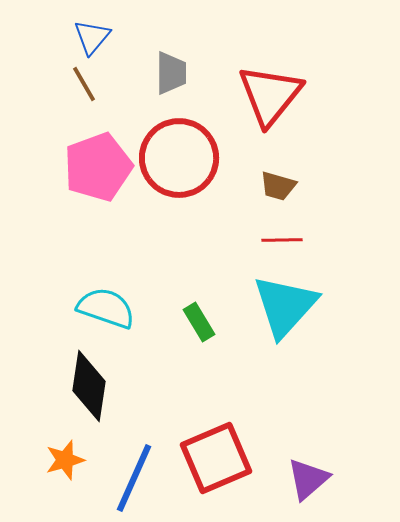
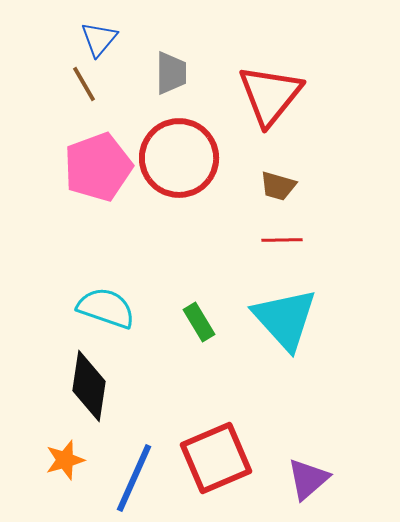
blue triangle: moved 7 px right, 2 px down
cyan triangle: moved 13 px down; rotated 24 degrees counterclockwise
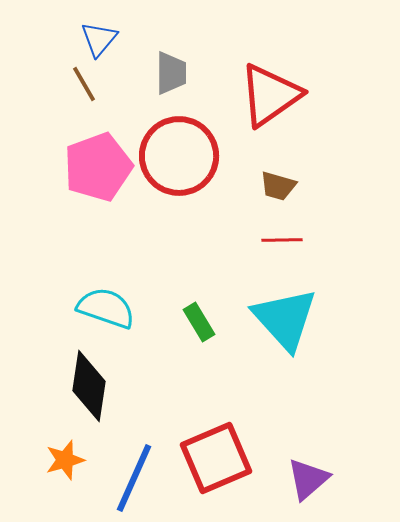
red triangle: rotated 16 degrees clockwise
red circle: moved 2 px up
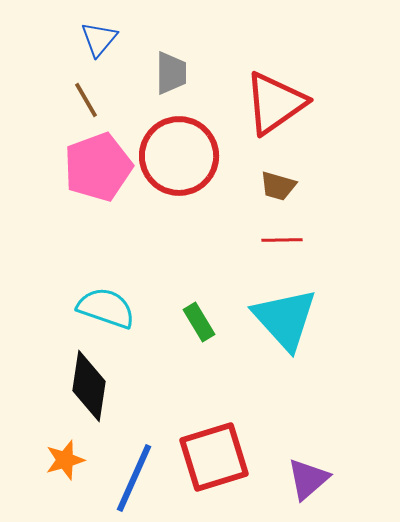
brown line: moved 2 px right, 16 px down
red triangle: moved 5 px right, 8 px down
red square: moved 2 px left, 1 px up; rotated 6 degrees clockwise
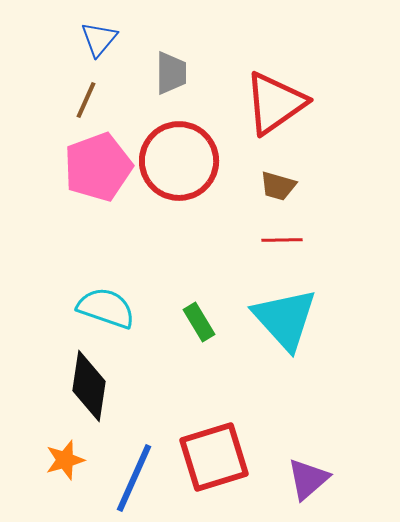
brown line: rotated 54 degrees clockwise
red circle: moved 5 px down
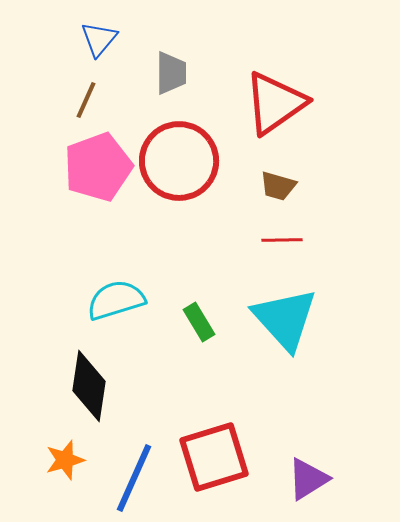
cyan semicircle: moved 10 px right, 8 px up; rotated 36 degrees counterclockwise
purple triangle: rotated 9 degrees clockwise
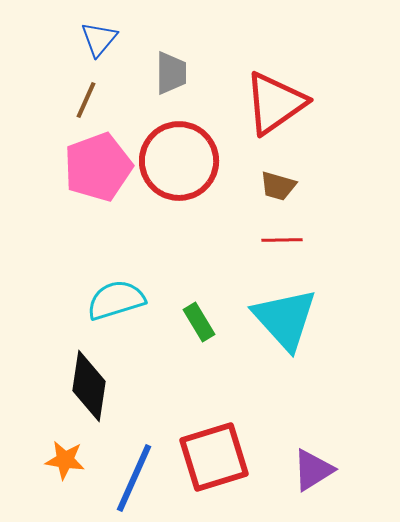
orange star: rotated 24 degrees clockwise
purple triangle: moved 5 px right, 9 px up
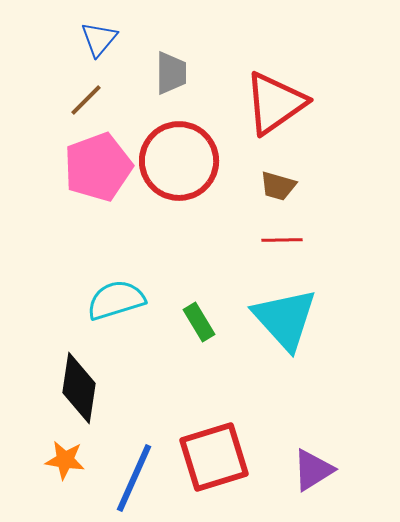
brown line: rotated 21 degrees clockwise
black diamond: moved 10 px left, 2 px down
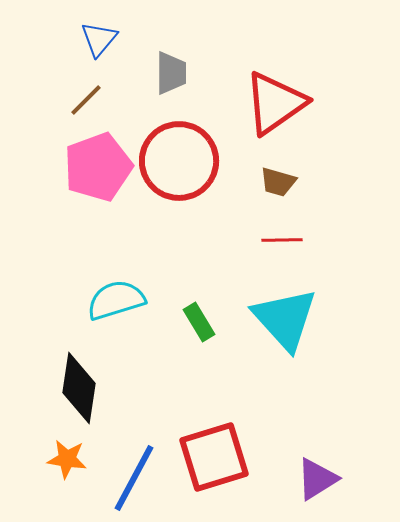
brown trapezoid: moved 4 px up
orange star: moved 2 px right, 1 px up
purple triangle: moved 4 px right, 9 px down
blue line: rotated 4 degrees clockwise
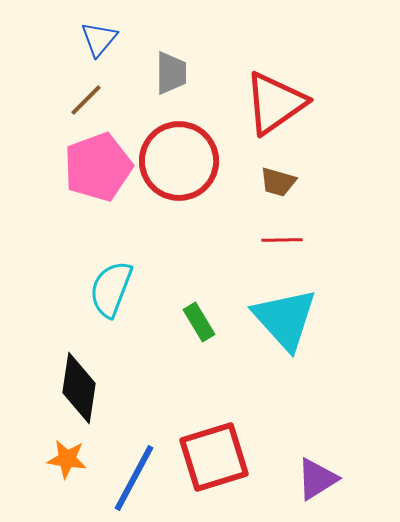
cyan semicircle: moved 5 px left, 11 px up; rotated 52 degrees counterclockwise
